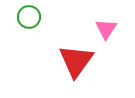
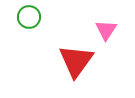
pink triangle: moved 1 px down
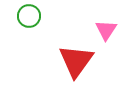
green circle: moved 1 px up
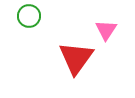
red triangle: moved 3 px up
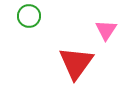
red triangle: moved 5 px down
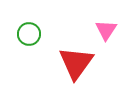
green circle: moved 18 px down
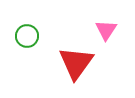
green circle: moved 2 px left, 2 px down
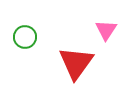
green circle: moved 2 px left, 1 px down
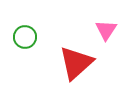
red triangle: rotated 12 degrees clockwise
